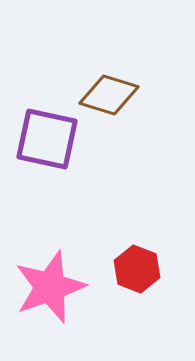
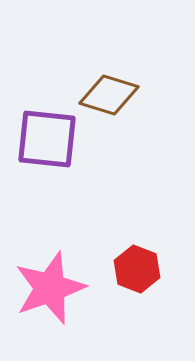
purple square: rotated 6 degrees counterclockwise
pink star: moved 1 px down
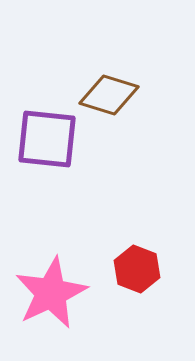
pink star: moved 1 px right, 5 px down; rotated 6 degrees counterclockwise
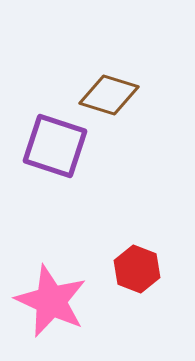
purple square: moved 8 px right, 7 px down; rotated 12 degrees clockwise
pink star: moved 8 px down; rotated 22 degrees counterclockwise
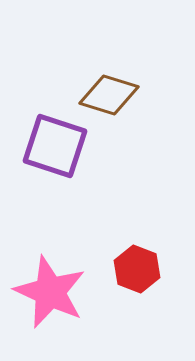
pink star: moved 1 px left, 9 px up
